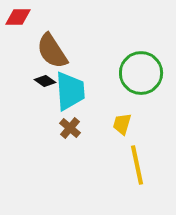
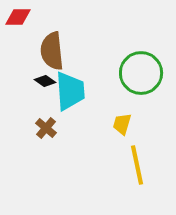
brown semicircle: rotated 27 degrees clockwise
brown cross: moved 24 px left
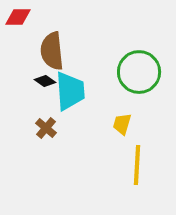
green circle: moved 2 px left, 1 px up
yellow line: rotated 15 degrees clockwise
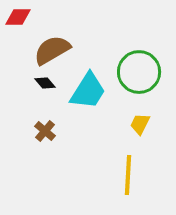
brown semicircle: moved 1 px up; rotated 66 degrees clockwise
black diamond: moved 2 px down; rotated 15 degrees clockwise
cyan trapezoid: moved 18 px right; rotated 36 degrees clockwise
yellow trapezoid: moved 18 px right; rotated 10 degrees clockwise
brown cross: moved 1 px left, 3 px down
yellow line: moved 9 px left, 10 px down
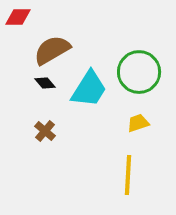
cyan trapezoid: moved 1 px right, 2 px up
yellow trapezoid: moved 2 px left, 1 px up; rotated 45 degrees clockwise
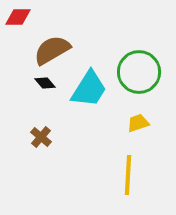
brown cross: moved 4 px left, 6 px down
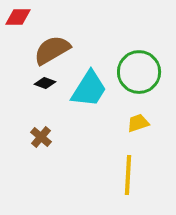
black diamond: rotated 30 degrees counterclockwise
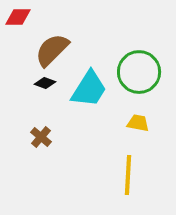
brown semicircle: rotated 15 degrees counterclockwise
yellow trapezoid: rotated 30 degrees clockwise
